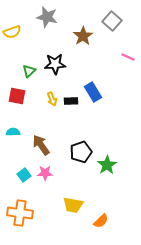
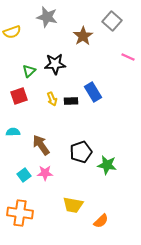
red square: moved 2 px right; rotated 30 degrees counterclockwise
green star: rotated 30 degrees counterclockwise
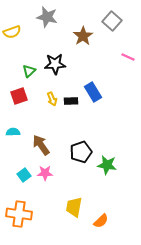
yellow trapezoid: moved 1 px right, 2 px down; rotated 90 degrees clockwise
orange cross: moved 1 px left, 1 px down
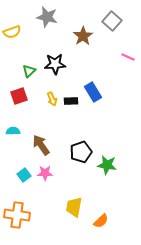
cyan semicircle: moved 1 px up
orange cross: moved 2 px left, 1 px down
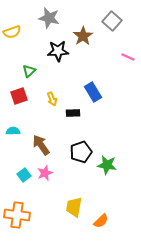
gray star: moved 2 px right, 1 px down
black star: moved 3 px right, 13 px up
black rectangle: moved 2 px right, 12 px down
pink star: rotated 21 degrees counterclockwise
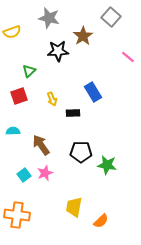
gray square: moved 1 px left, 4 px up
pink line: rotated 16 degrees clockwise
black pentagon: rotated 20 degrees clockwise
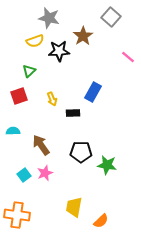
yellow semicircle: moved 23 px right, 9 px down
black star: moved 1 px right
blue rectangle: rotated 60 degrees clockwise
